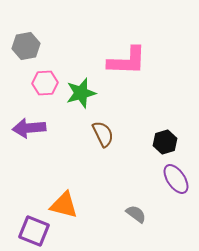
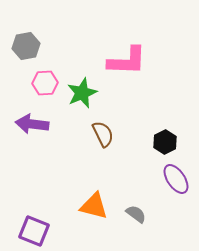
green star: moved 1 px right; rotated 8 degrees counterclockwise
purple arrow: moved 3 px right, 4 px up; rotated 12 degrees clockwise
black hexagon: rotated 10 degrees counterclockwise
orange triangle: moved 30 px right, 1 px down
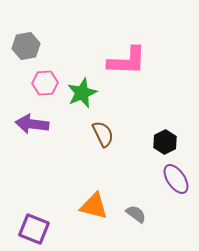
purple square: moved 2 px up
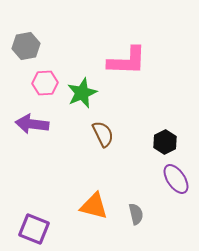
gray semicircle: rotated 40 degrees clockwise
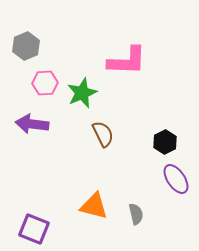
gray hexagon: rotated 12 degrees counterclockwise
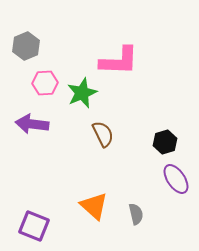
pink L-shape: moved 8 px left
black hexagon: rotated 10 degrees clockwise
orange triangle: rotated 28 degrees clockwise
purple square: moved 3 px up
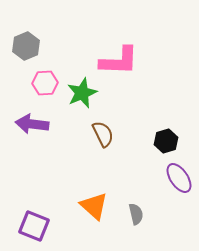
black hexagon: moved 1 px right, 1 px up
purple ellipse: moved 3 px right, 1 px up
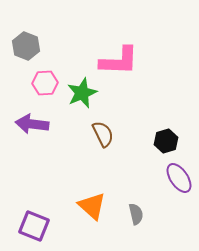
gray hexagon: rotated 16 degrees counterclockwise
orange triangle: moved 2 px left
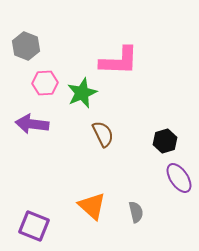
black hexagon: moved 1 px left
gray semicircle: moved 2 px up
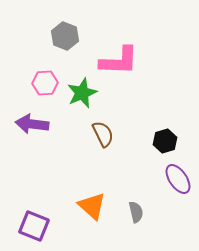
gray hexagon: moved 39 px right, 10 px up
purple ellipse: moved 1 px left, 1 px down
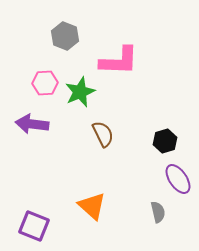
green star: moved 2 px left, 1 px up
gray semicircle: moved 22 px right
